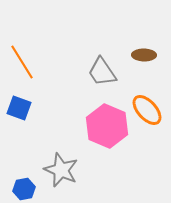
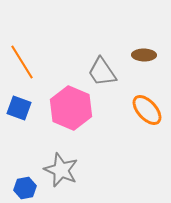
pink hexagon: moved 36 px left, 18 px up
blue hexagon: moved 1 px right, 1 px up
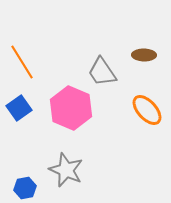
blue square: rotated 35 degrees clockwise
gray star: moved 5 px right
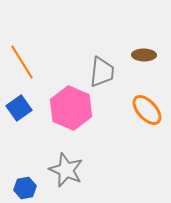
gray trapezoid: rotated 140 degrees counterclockwise
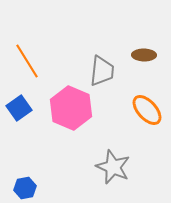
orange line: moved 5 px right, 1 px up
gray trapezoid: moved 1 px up
gray star: moved 47 px right, 3 px up
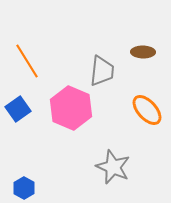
brown ellipse: moved 1 px left, 3 px up
blue square: moved 1 px left, 1 px down
blue hexagon: moved 1 px left; rotated 20 degrees counterclockwise
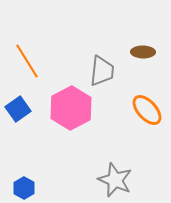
pink hexagon: rotated 9 degrees clockwise
gray star: moved 2 px right, 13 px down
